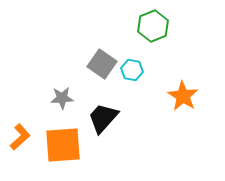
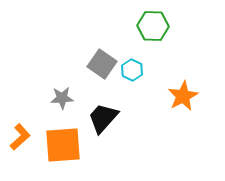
green hexagon: rotated 24 degrees clockwise
cyan hexagon: rotated 15 degrees clockwise
orange star: rotated 12 degrees clockwise
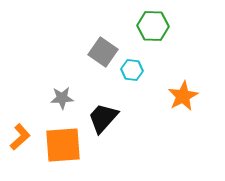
gray square: moved 1 px right, 12 px up
cyan hexagon: rotated 20 degrees counterclockwise
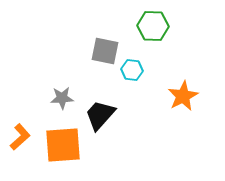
gray square: moved 2 px right, 1 px up; rotated 24 degrees counterclockwise
black trapezoid: moved 3 px left, 3 px up
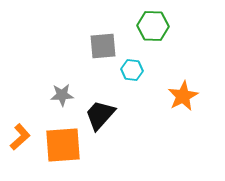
gray square: moved 2 px left, 5 px up; rotated 16 degrees counterclockwise
gray star: moved 3 px up
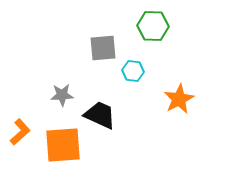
gray square: moved 2 px down
cyan hexagon: moved 1 px right, 1 px down
orange star: moved 4 px left, 3 px down
black trapezoid: rotated 72 degrees clockwise
orange L-shape: moved 5 px up
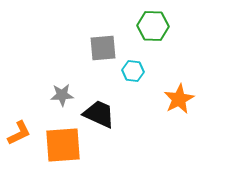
black trapezoid: moved 1 px left, 1 px up
orange L-shape: moved 1 px left, 1 px down; rotated 16 degrees clockwise
